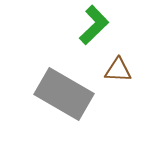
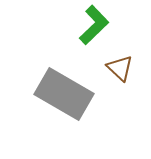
brown triangle: moved 2 px right, 2 px up; rotated 40 degrees clockwise
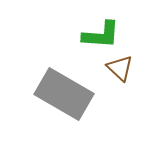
green L-shape: moved 7 px right, 10 px down; rotated 48 degrees clockwise
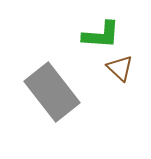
gray rectangle: moved 12 px left, 2 px up; rotated 22 degrees clockwise
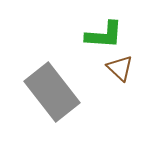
green L-shape: moved 3 px right
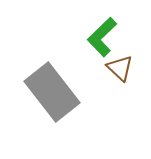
green L-shape: moved 2 px left, 2 px down; rotated 132 degrees clockwise
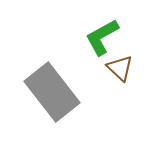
green L-shape: rotated 15 degrees clockwise
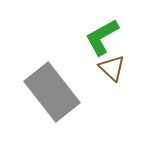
brown triangle: moved 8 px left
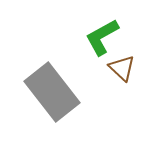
brown triangle: moved 10 px right
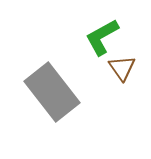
brown triangle: rotated 12 degrees clockwise
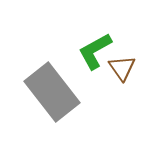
green L-shape: moved 7 px left, 14 px down
